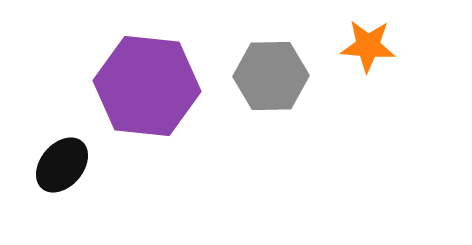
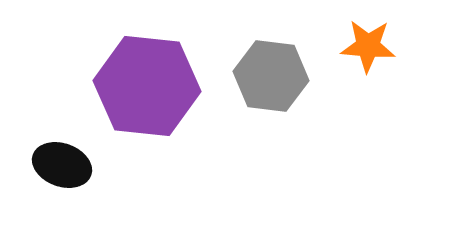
gray hexagon: rotated 8 degrees clockwise
black ellipse: rotated 70 degrees clockwise
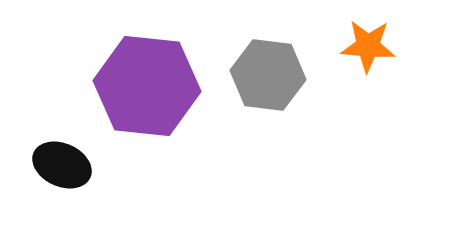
gray hexagon: moved 3 px left, 1 px up
black ellipse: rotated 4 degrees clockwise
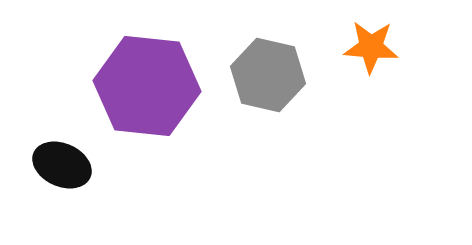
orange star: moved 3 px right, 1 px down
gray hexagon: rotated 6 degrees clockwise
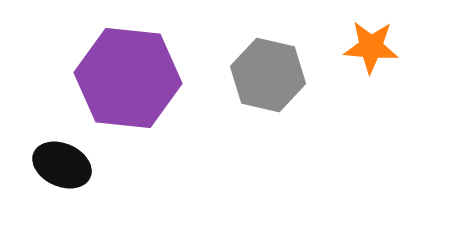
purple hexagon: moved 19 px left, 8 px up
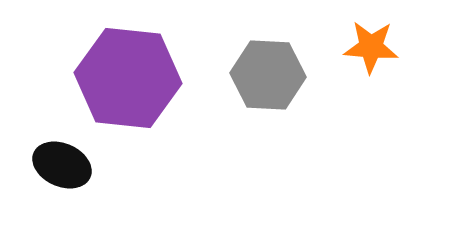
gray hexagon: rotated 10 degrees counterclockwise
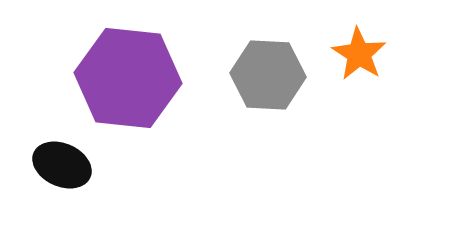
orange star: moved 12 px left, 7 px down; rotated 28 degrees clockwise
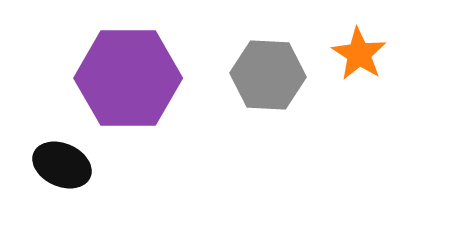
purple hexagon: rotated 6 degrees counterclockwise
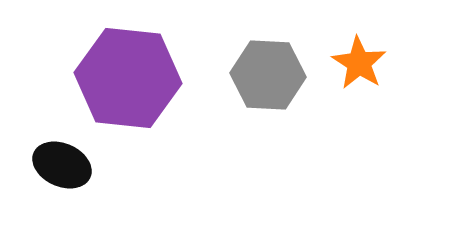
orange star: moved 9 px down
purple hexagon: rotated 6 degrees clockwise
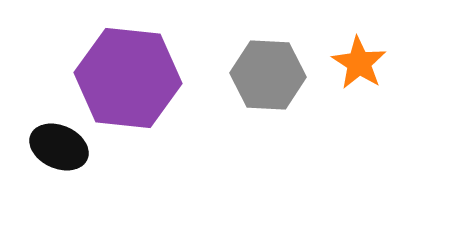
black ellipse: moved 3 px left, 18 px up
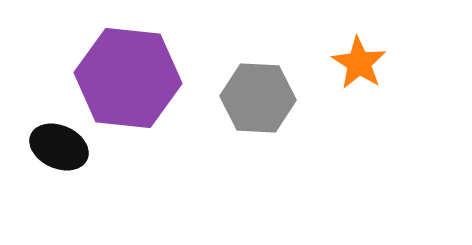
gray hexagon: moved 10 px left, 23 px down
